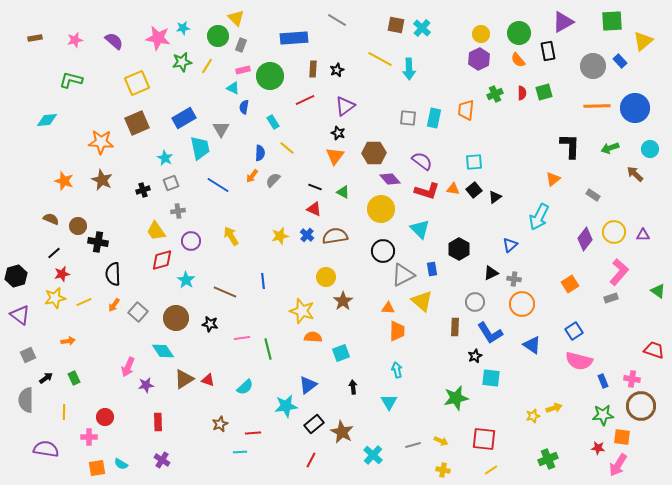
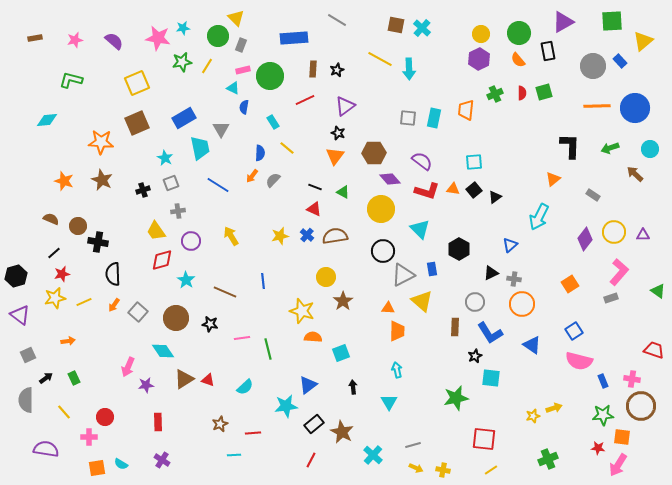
yellow line at (64, 412): rotated 42 degrees counterclockwise
yellow arrow at (441, 441): moved 25 px left, 27 px down
cyan line at (240, 452): moved 6 px left, 3 px down
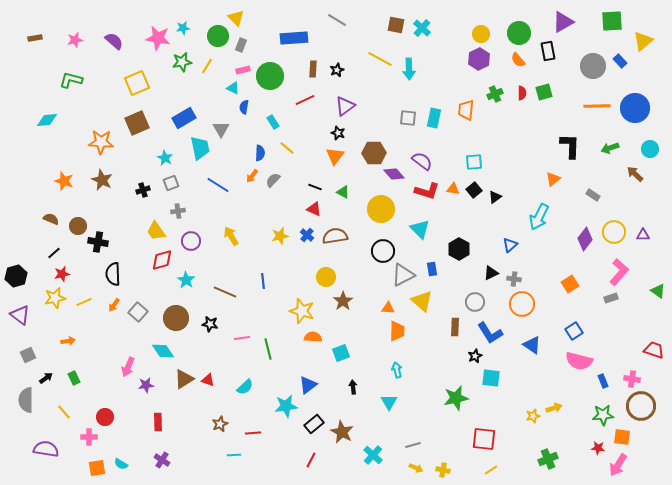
purple diamond at (390, 179): moved 4 px right, 5 px up
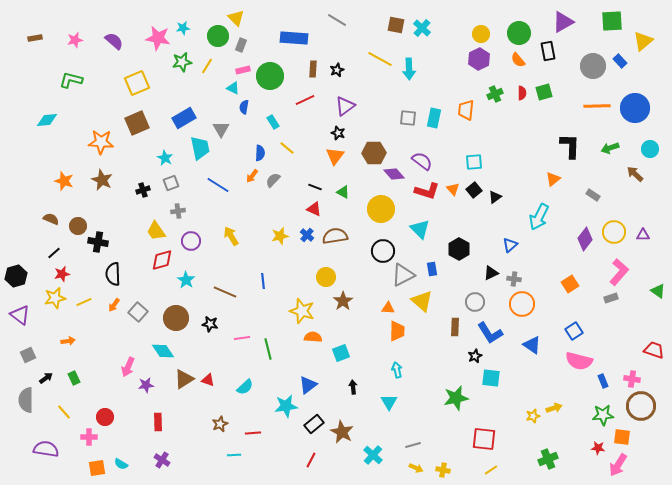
blue rectangle at (294, 38): rotated 8 degrees clockwise
orange triangle at (453, 189): rotated 40 degrees clockwise
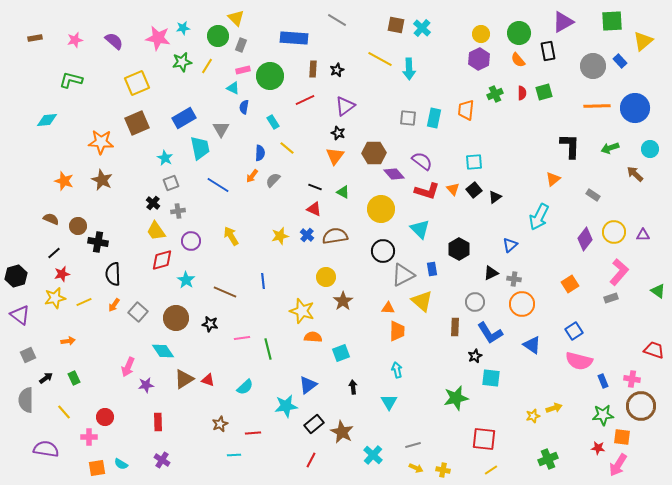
black cross at (143, 190): moved 10 px right, 13 px down; rotated 32 degrees counterclockwise
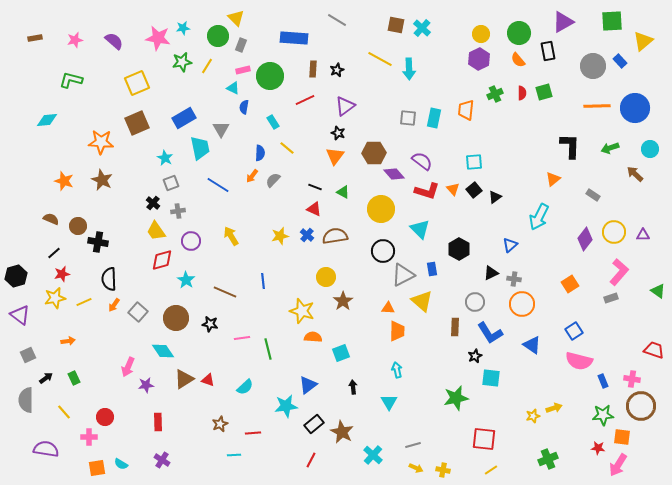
black semicircle at (113, 274): moved 4 px left, 5 px down
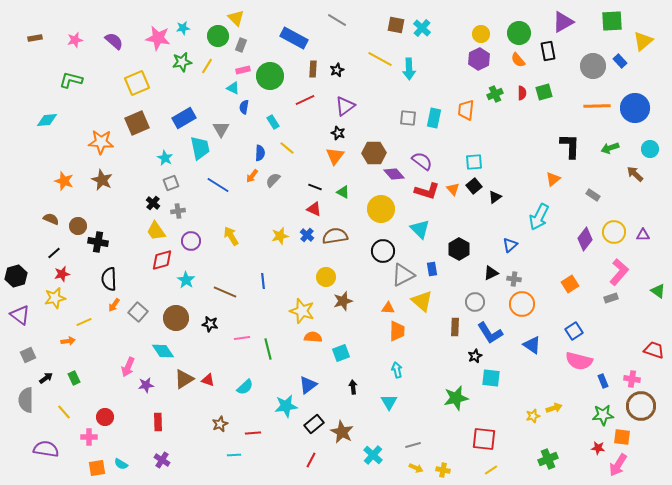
blue rectangle at (294, 38): rotated 24 degrees clockwise
black square at (474, 190): moved 4 px up
brown star at (343, 301): rotated 18 degrees clockwise
yellow line at (84, 302): moved 20 px down
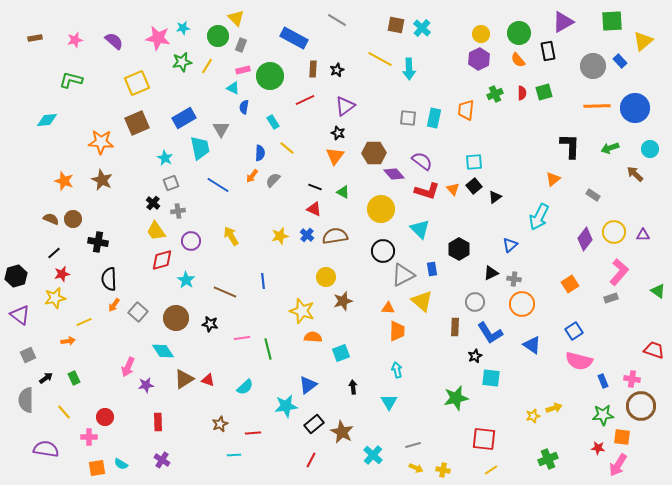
brown circle at (78, 226): moved 5 px left, 7 px up
